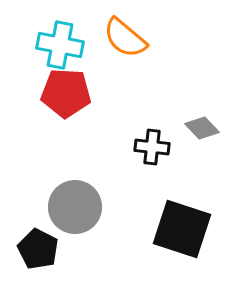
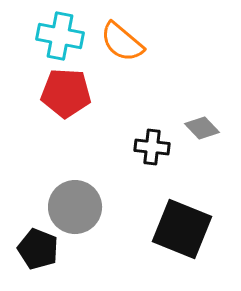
orange semicircle: moved 3 px left, 4 px down
cyan cross: moved 9 px up
black square: rotated 4 degrees clockwise
black pentagon: rotated 6 degrees counterclockwise
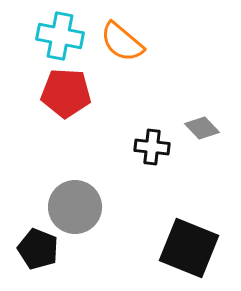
black square: moved 7 px right, 19 px down
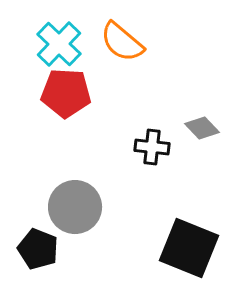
cyan cross: moved 1 px left, 8 px down; rotated 33 degrees clockwise
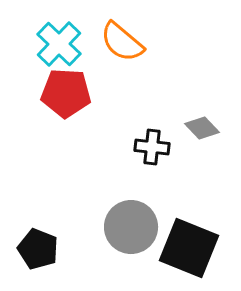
gray circle: moved 56 px right, 20 px down
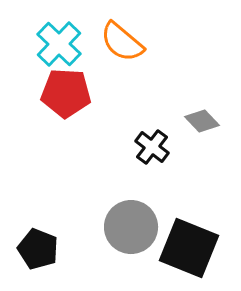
gray diamond: moved 7 px up
black cross: rotated 32 degrees clockwise
